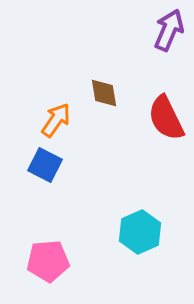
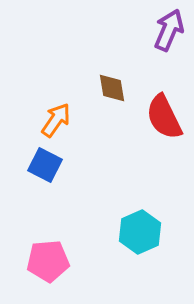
brown diamond: moved 8 px right, 5 px up
red semicircle: moved 2 px left, 1 px up
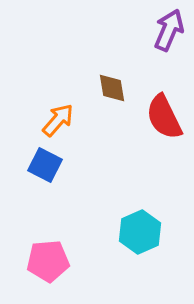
orange arrow: moved 2 px right; rotated 6 degrees clockwise
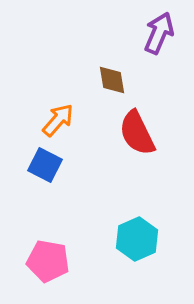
purple arrow: moved 10 px left, 3 px down
brown diamond: moved 8 px up
red semicircle: moved 27 px left, 16 px down
cyan hexagon: moved 3 px left, 7 px down
pink pentagon: rotated 15 degrees clockwise
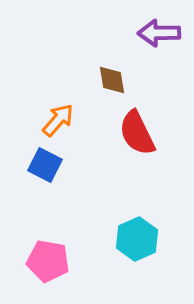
purple arrow: rotated 114 degrees counterclockwise
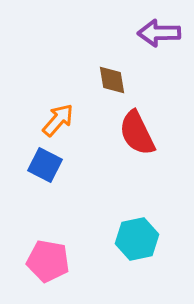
cyan hexagon: rotated 12 degrees clockwise
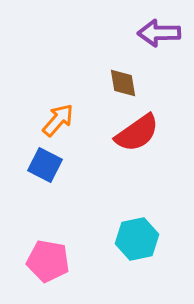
brown diamond: moved 11 px right, 3 px down
red semicircle: rotated 99 degrees counterclockwise
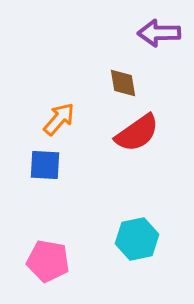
orange arrow: moved 1 px right, 1 px up
blue square: rotated 24 degrees counterclockwise
